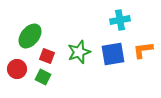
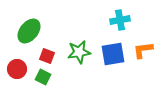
green ellipse: moved 1 px left, 5 px up
green star: rotated 10 degrees clockwise
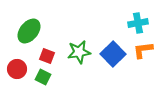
cyan cross: moved 18 px right, 3 px down
blue square: rotated 35 degrees counterclockwise
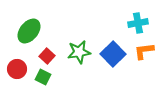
orange L-shape: moved 1 px right, 1 px down
red square: rotated 21 degrees clockwise
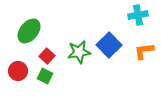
cyan cross: moved 8 px up
blue square: moved 4 px left, 9 px up
red circle: moved 1 px right, 2 px down
green square: moved 2 px right, 1 px up
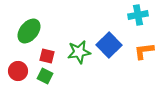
red square: rotated 28 degrees counterclockwise
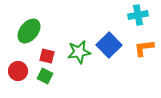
orange L-shape: moved 3 px up
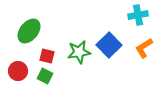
orange L-shape: rotated 25 degrees counterclockwise
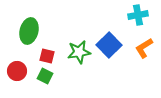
green ellipse: rotated 25 degrees counterclockwise
red circle: moved 1 px left
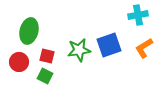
blue square: rotated 25 degrees clockwise
green star: moved 2 px up
red circle: moved 2 px right, 9 px up
